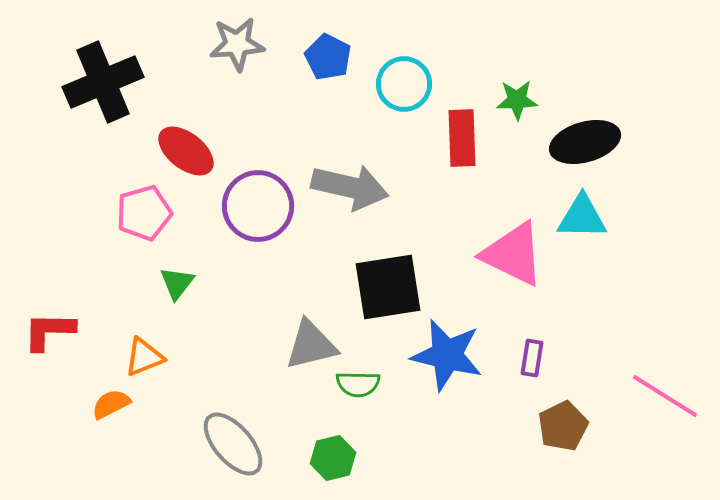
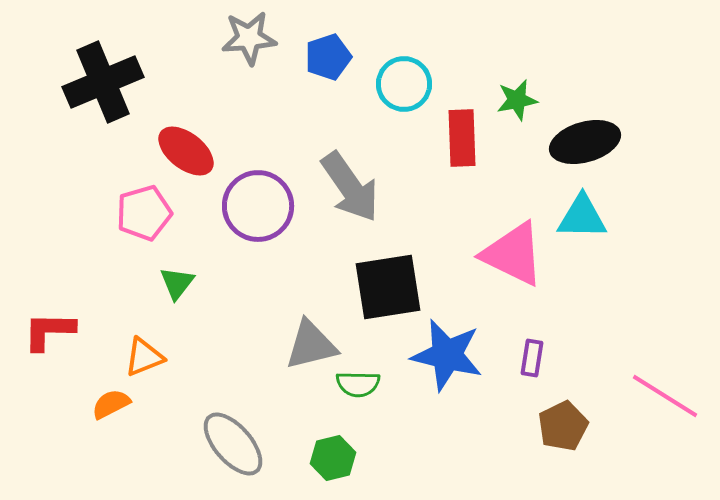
gray star: moved 12 px right, 6 px up
blue pentagon: rotated 27 degrees clockwise
green star: rotated 9 degrees counterclockwise
gray arrow: rotated 42 degrees clockwise
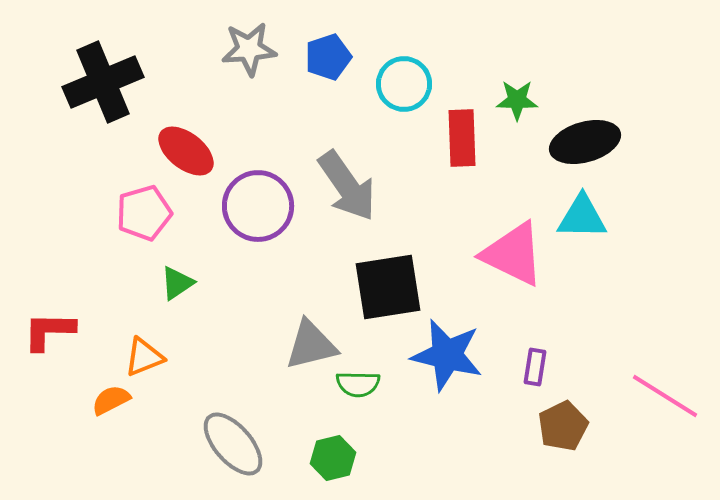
gray star: moved 11 px down
green star: rotated 12 degrees clockwise
gray arrow: moved 3 px left, 1 px up
green triangle: rotated 18 degrees clockwise
purple rectangle: moved 3 px right, 9 px down
orange semicircle: moved 4 px up
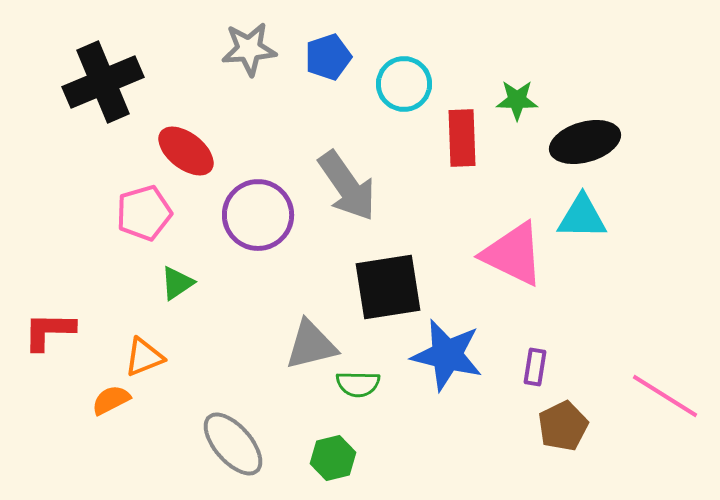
purple circle: moved 9 px down
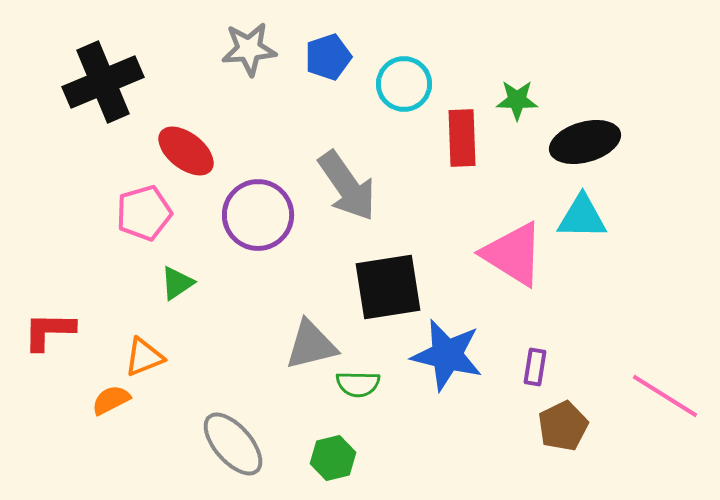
pink triangle: rotated 6 degrees clockwise
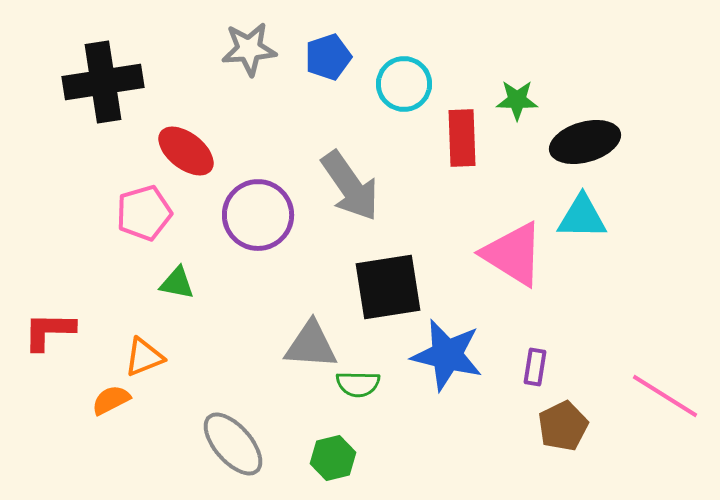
black cross: rotated 14 degrees clockwise
gray arrow: moved 3 px right
green triangle: rotated 45 degrees clockwise
gray triangle: rotated 18 degrees clockwise
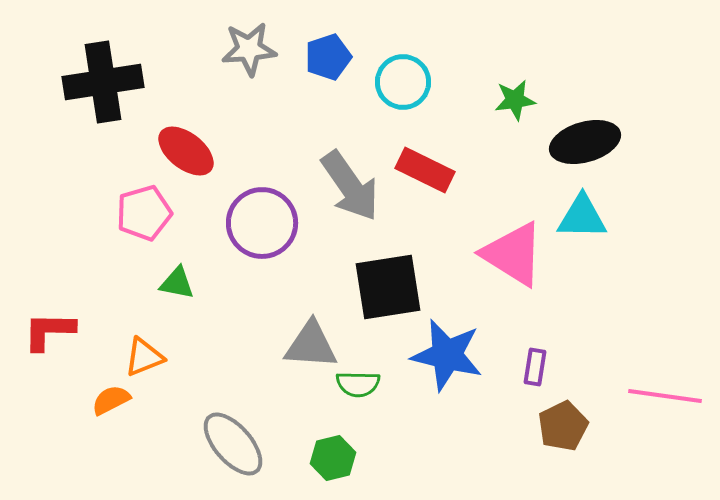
cyan circle: moved 1 px left, 2 px up
green star: moved 2 px left; rotated 9 degrees counterclockwise
red rectangle: moved 37 px left, 32 px down; rotated 62 degrees counterclockwise
purple circle: moved 4 px right, 8 px down
pink line: rotated 24 degrees counterclockwise
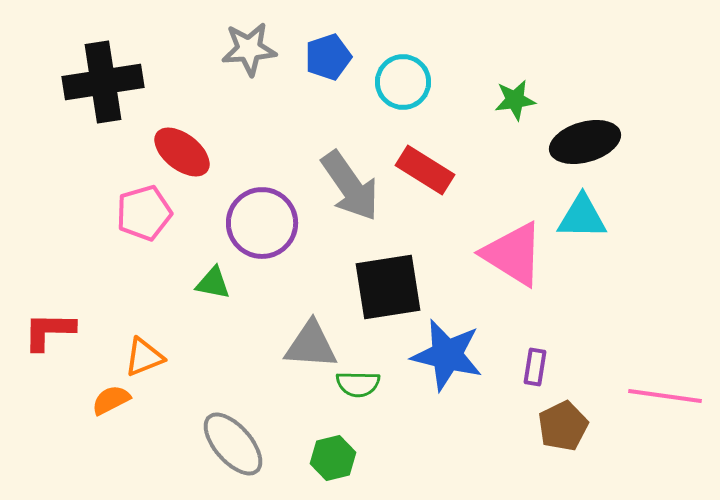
red ellipse: moved 4 px left, 1 px down
red rectangle: rotated 6 degrees clockwise
green triangle: moved 36 px right
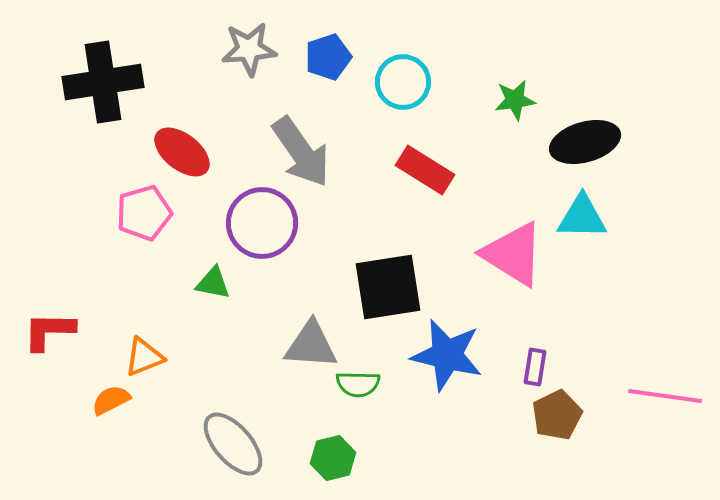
gray arrow: moved 49 px left, 34 px up
brown pentagon: moved 6 px left, 11 px up
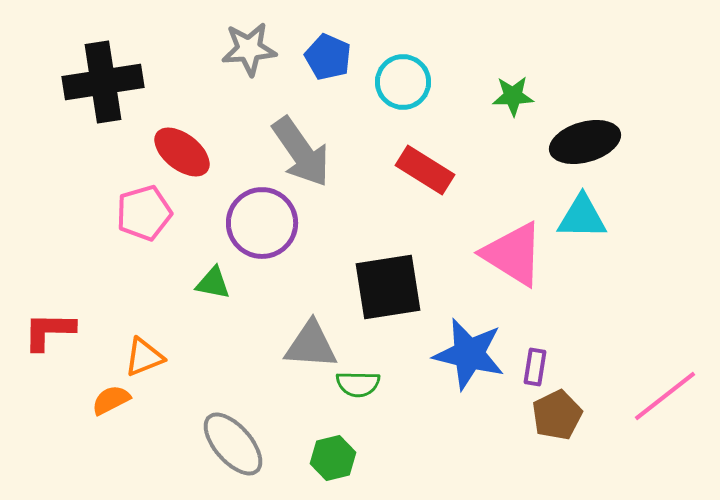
blue pentagon: rotated 30 degrees counterclockwise
green star: moved 2 px left, 4 px up; rotated 6 degrees clockwise
blue star: moved 22 px right, 1 px up
pink line: rotated 46 degrees counterclockwise
